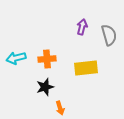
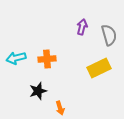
yellow rectangle: moved 13 px right; rotated 20 degrees counterclockwise
black star: moved 7 px left, 4 px down
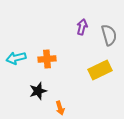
yellow rectangle: moved 1 px right, 2 px down
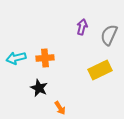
gray semicircle: rotated 140 degrees counterclockwise
orange cross: moved 2 px left, 1 px up
black star: moved 1 px right, 3 px up; rotated 30 degrees counterclockwise
orange arrow: rotated 16 degrees counterclockwise
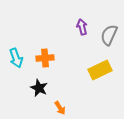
purple arrow: rotated 28 degrees counterclockwise
cyan arrow: rotated 96 degrees counterclockwise
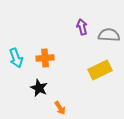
gray semicircle: rotated 70 degrees clockwise
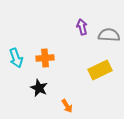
orange arrow: moved 7 px right, 2 px up
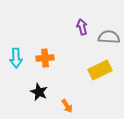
gray semicircle: moved 2 px down
cyan arrow: rotated 18 degrees clockwise
black star: moved 4 px down
